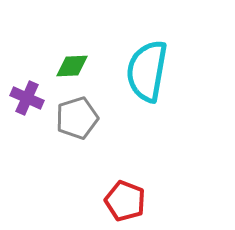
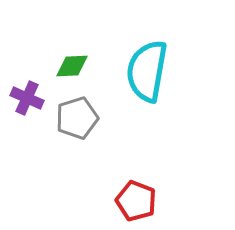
red pentagon: moved 11 px right
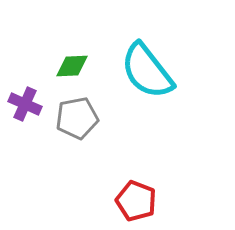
cyan semicircle: rotated 48 degrees counterclockwise
purple cross: moved 2 px left, 6 px down
gray pentagon: rotated 6 degrees clockwise
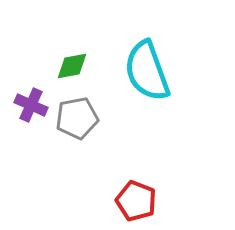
green diamond: rotated 8 degrees counterclockwise
cyan semicircle: rotated 18 degrees clockwise
purple cross: moved 6 px right, 1 px down
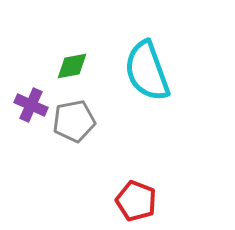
gray pentagon: moved 3 px left, 3 px down
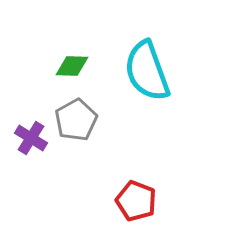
green diamond: rotated 12 degrees clockwise
purple cross: moved 33 px down; rotated 8 degrees clockwise
gray pentagon: moved 2 px right, 1 px up; rotated 18 degrees counterclockwise
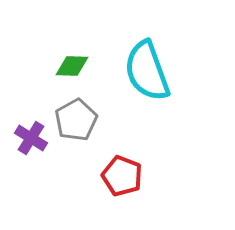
red pentagon: moved 14 px left, 25 px up
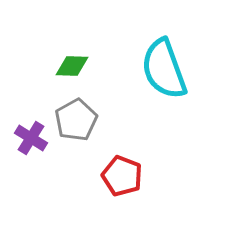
cyan semicircle: moved 17 px right, 2 px up
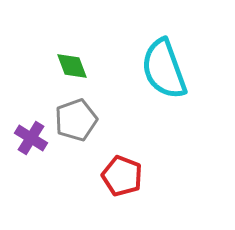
green diamond: rotated 68 degrees clockwise
gray pentagon: rotated 9 degrees clockwise
